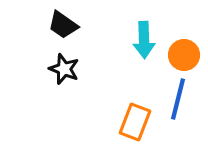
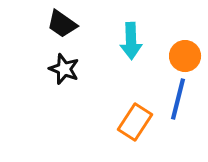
black trapezoid: moved 1 px left, 1 px up
cyan arrow: moved 13 px left, 1 px down
orange circle: moved 1 px right, 1 px down
orange rectangle: rotated 12 degrees clockwise
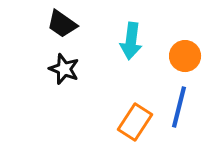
cyan arrow: rotated 9 degrees clockwise
blue line: moved 1 px right, 8 px down
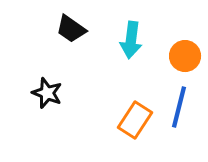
black trapezoid: moved 9 px right, 5 px down
cyan arrow: moved 1 px up
black star: moved 17 px left, 24 px down
orange rectangle: moved 2 px up
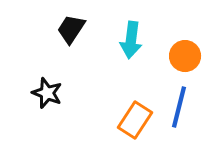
black trapezoid: rotated 88 degrees clockwise
